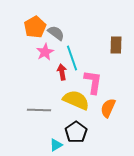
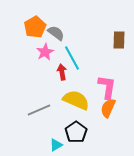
brown rectangle: moved 3 px right, 5 px up
cyan line: rotated 10 degrees counterclockwise
pink L-shape: moved 14 px right, 5 px down
gray line: rotated 25 degrees counterclockwise
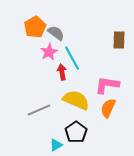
pink star: moved 4 px right
pink L-shape: moved 2 px up; rotated 90 degrees counterclockwise
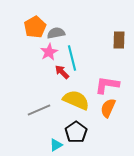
gray semicircle: rotated 48 degrees counterclockwise
cyan line: rotated 15 degrees clockwise
red arrow: rotated 35 degrees counterclockwise
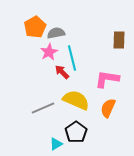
pink L-shape: moved 6 px up
gray line: moved 4 px right, 2 px up
cyan triangle: moved 1 px up
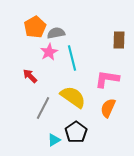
red arrow: moved 32 px left, 4 px down
yellow semicircle: moved 3 px left, 3 px up; rotated 12 degrees clockwise
gray line: rotated 40 degrees counterclockwise
cyan triangle: moved 2 px left, 4 px up
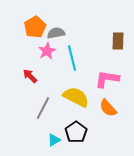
brown rectangle: moved 1 px left, 1 px down
pink star: moved 2 px left, 1 px up
yellow semicircle: moved 3 px right; rotated 8 degrees counterclockwise
orange semicircle: rotated 66 degrees counterclockwise
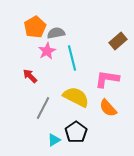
brown rectangle: rotated 48 degrees clockwise
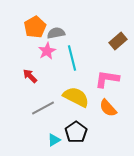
gray line: rotated 35 degrees clockwise
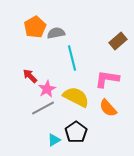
pink star: moved 38 px down
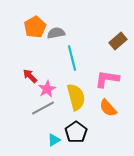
yellow semicircle: rotated 48 degrees clockwise
